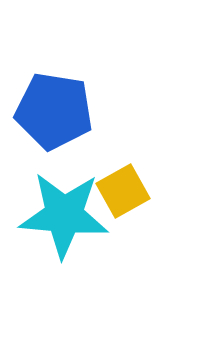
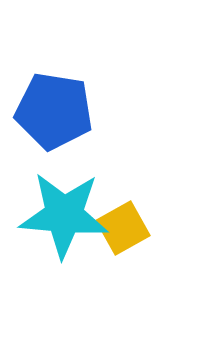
yellow square: moved 37 px down
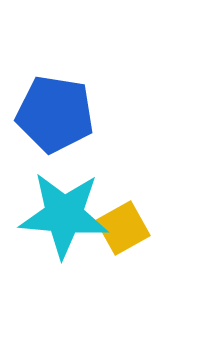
blue pentagon: moved 1 px right, 3 px down
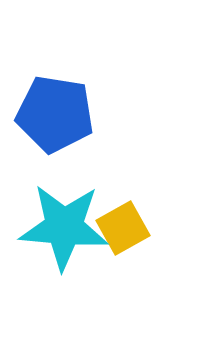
cyan star: moved 12 px down
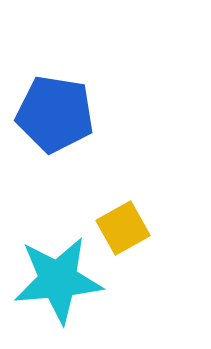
cyan star: moved 6 px left, 53 px down; rotated 10 degrees counterclockwise
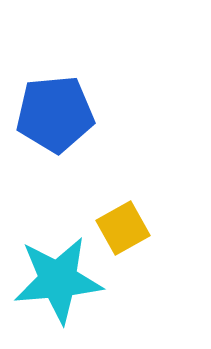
blue pentagon: rotated 14 degrees counterclockwise
